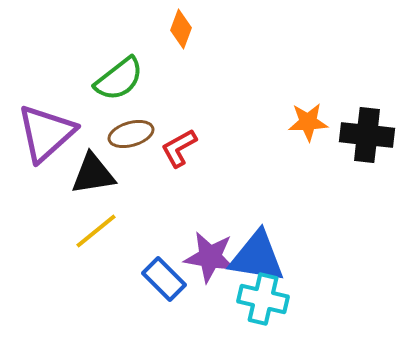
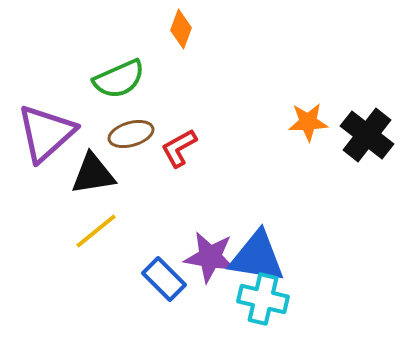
green semicircle: rotated 14 degrees clockwise
black cross: rotated 32 degrees clockwise
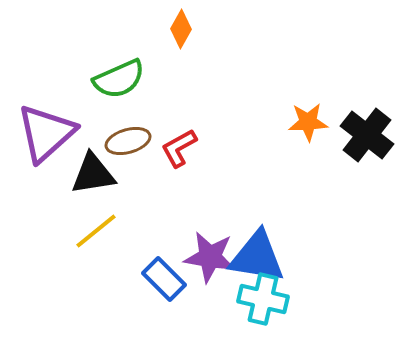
orange diamond: rotated 9 degrees clockwise
brown ellipse: moved 3 px left, 7 px down
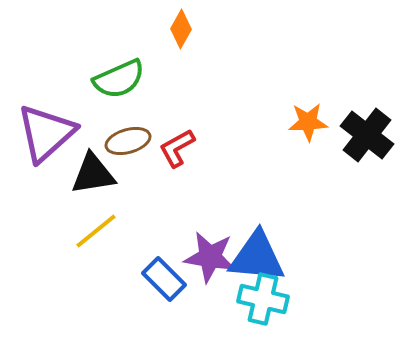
red L-shape: moved 2 px left
blue triangle: rotated 4 degrees counterclockwise
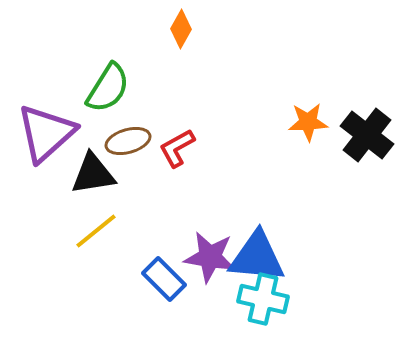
green semicircle: moved 11 px left, 9 px down; rotated 34 degrees counterclockwise
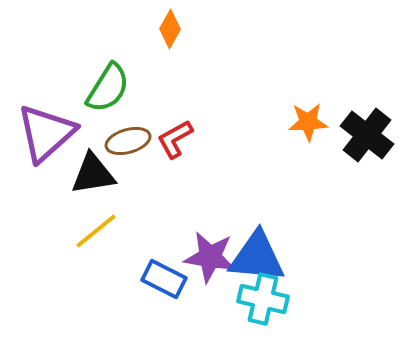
orange diamond: moved 11 px left
red L-shape: moved 2 px left, 9 px up
blue rectangle: rotated 18 degrees counterclockwise
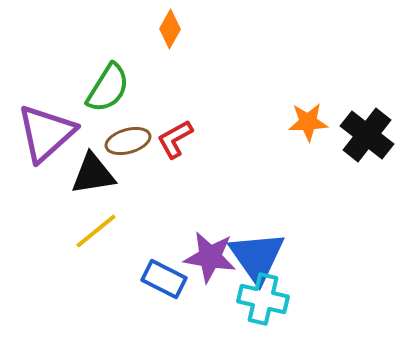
blue triangle: rotated 50 degrees clockwise
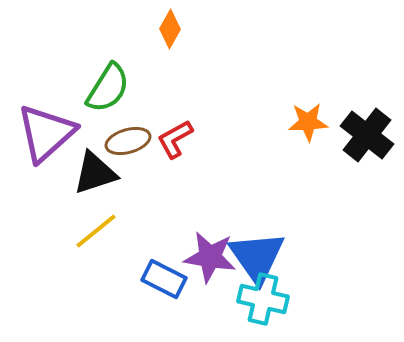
black triangle: moved 2 px right, 1 px up; rotated 9 degrees counterclockwise
